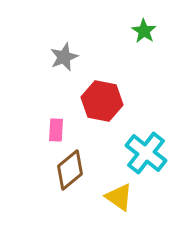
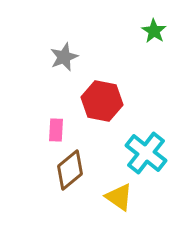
green star: moved 10 px right
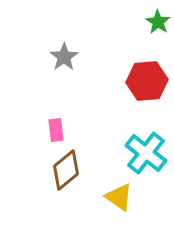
green star: moved 4 px right, 9 px up
gray star: rotated 12 degrees counterclockwise
red hexagon: moved 45 px right, 20 px up; rotated 15 degrees counterclockwise
pink rectangle: rotated 10 degrees counterclockwise
brown diamond: moved 4 px left
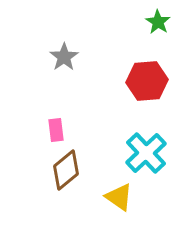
cyan cross: rotated 9 degrees clockwise
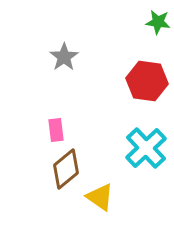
green star: rotated 25 degrees counterclockwise
red hexagon: rotated 12 degrees clockwise
cyan cross: moved 5 px up
brown diamond: moved 1 px up
yellow triangle: moved 19 px left
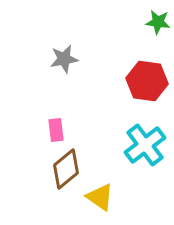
gray star: moved 2 px down; rotated 24 degrees clockwise
cyan cross: moved 1 px left, 3 px up; rotated 6 degrees clockwise
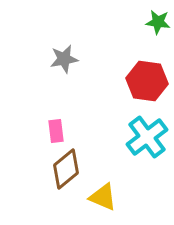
pink rectangle: moved 1 px down
cyan cross: moved 2 px right, 8 px up
yellow triangle: moved 3 px right; rotated 12 degrees counterclockwise
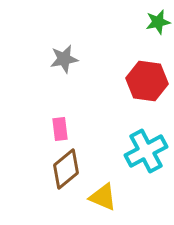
green star: rotated 20 degrees counterclockwise
pink rectangle: moved 4 px right, 2 px up
cyan cross: moved 1 px left, 14 px down; rotated 9 degrees clockwise
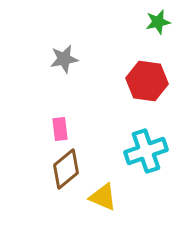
cyan cross: rotated 9 degrees clockwise
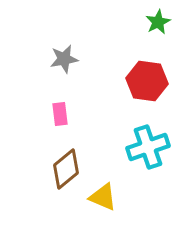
green star: rotated 15 degrees counterclockwise
pink rectangle: moved 15 px up
cyan cross: moved 2 px right, 4 px up
